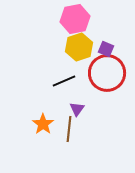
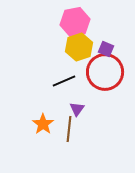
pink hexagon: moved 3 px down
red circle: moved 2 px left, 1 px up
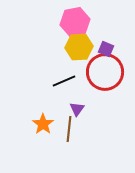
yellow hexagon: rotated 16 degrees clockwise
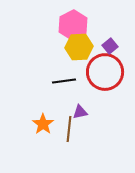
pink hexagon: moved 2 px left, 3 px down; rotated 16 degrees counterclockwise
purple square: moved 4 px right, 3 px up; rotated 28 degrees clockwise
black line: rotated 15 degrees clockwise
purple triangle: moved 3 px right, 3 px down; rotated 42 degrees clockwise
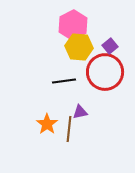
yellow hexagon: rotated 8 degrees clockwise
orange star: moved 4 px right
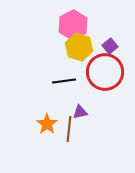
yellow hexagon: rotated 12 degrees clockwise
